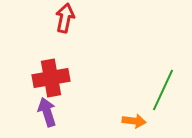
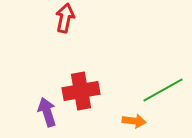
red cross: moved 30 px right, 13 px down
green line: rotated 36 degrees clockwise
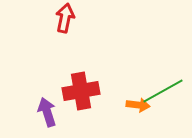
green line: moved 1 px down
orange arrow: moved 4 px right, 16 px up
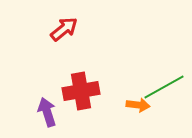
red arrow: moved 1 px left, 11 px down; rotated 40 degrees clockwise
green line: moved 1 px right, 4 px up
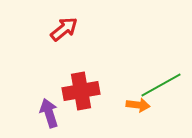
green line: moved 3 px left, 2 px up
purple arrow: moved 2 px right, 1 px down
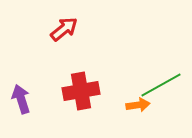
orange arrow: rotated 15 degrees counterclockwise
purple arrow: moved 28 px left, 14 px up
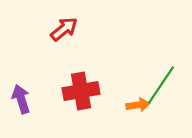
green line: rotated 27 degrees counterclockwise
